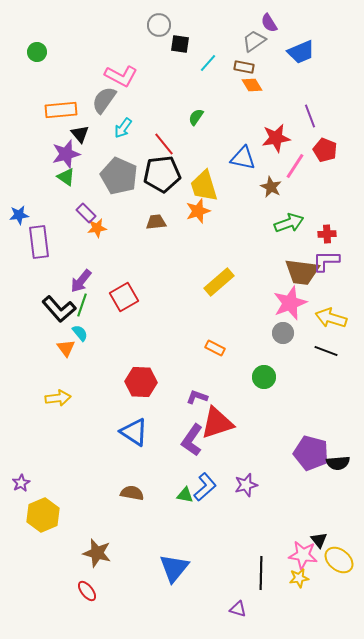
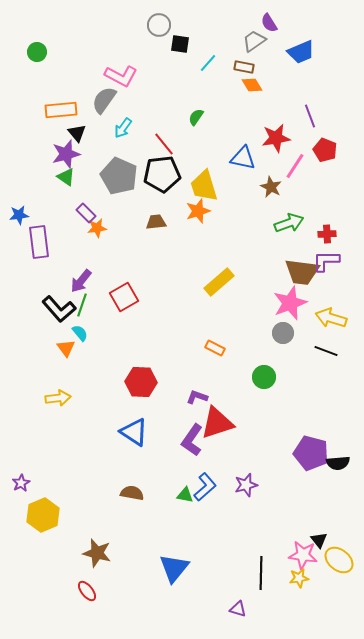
black triangle at (80, 134): moved 3 px left, 1 px up
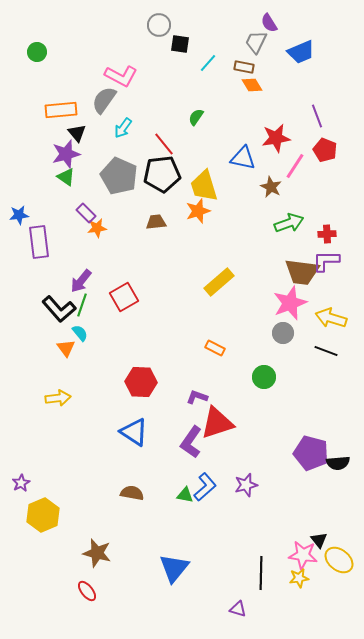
gray trapezoid at (254, 41): moved 2 px right, 1 px down; rotated 30 degrees counterclockwise
purple line at (310, 116): moved 7 px right
purple L-shape at (192, 440): moved 1 px left, 2 px down
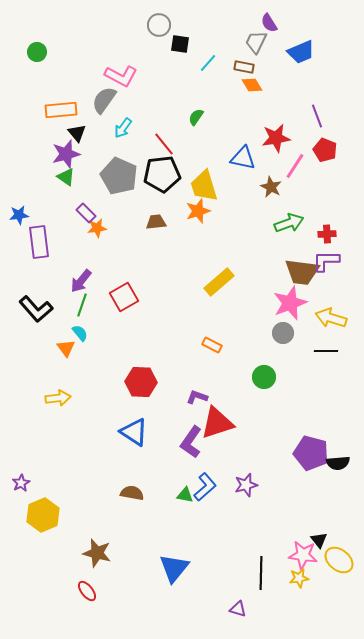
black L-shape at (59, 309): moved 23 px left
orange rectangle at (215, 348): moved 3 px left, 3 px up
black line at (326, 351): rotated 20 degrees counterclockwise
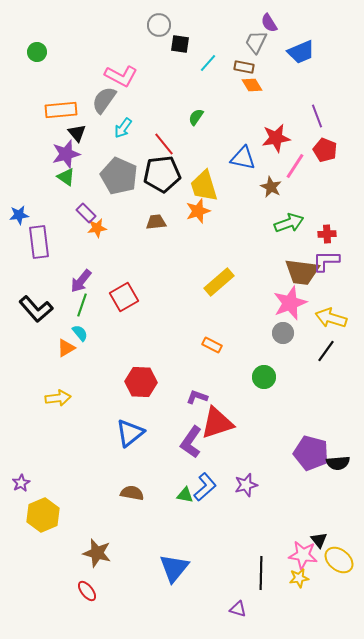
orange triangle at (66, 348): rotated 36 degrees clockwise
black line at (326, 351): rotated 55 degrees counterclockwise
blue triangle at (134, 432): moved 4 px left, 1 px down; rotated 48 degrees clockwise
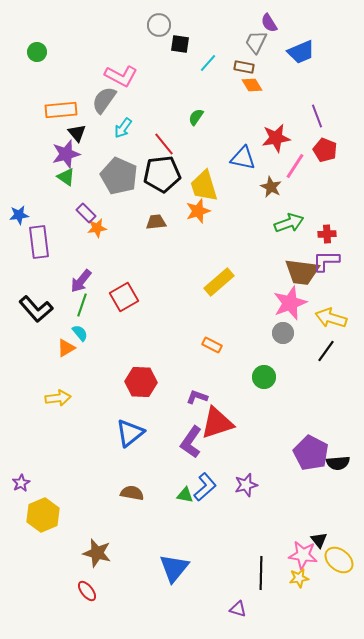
purple pentagon at (311, 453): rotated 12 degrees clockwise
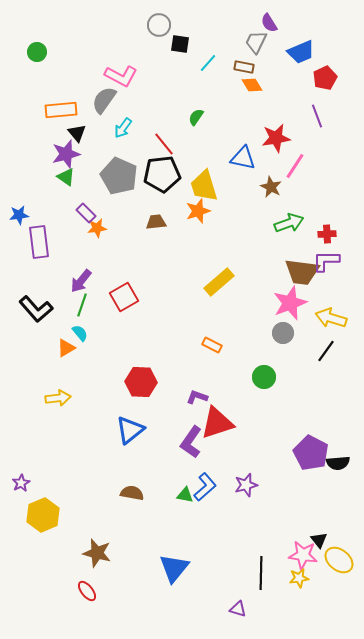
red pentagon at (325, 150): moved 72 px up; rotated 25 degrees clockwise
blue triangle at (130, 433): moved 3 px up
